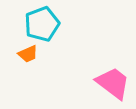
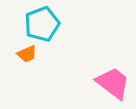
orange trapezoid: moved 1 px left
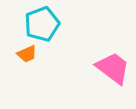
pink trapezoid: moved 15 px up
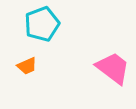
orange trapezoid: moved 12 px down
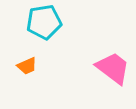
cyan pentagon: moved 2 px right, 2 px up; rotated 12 degrees clockwise
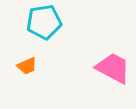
pink trapezoid: rotated 9 degrees counterclockwise
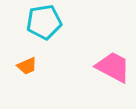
pink trapezoid: moved 1 px up
